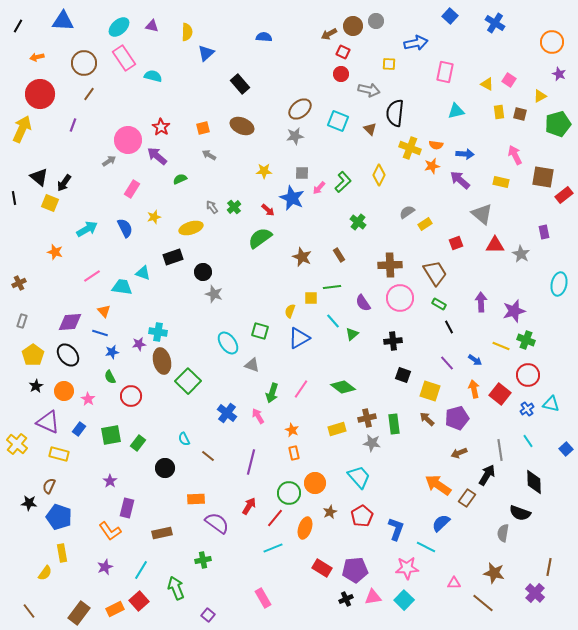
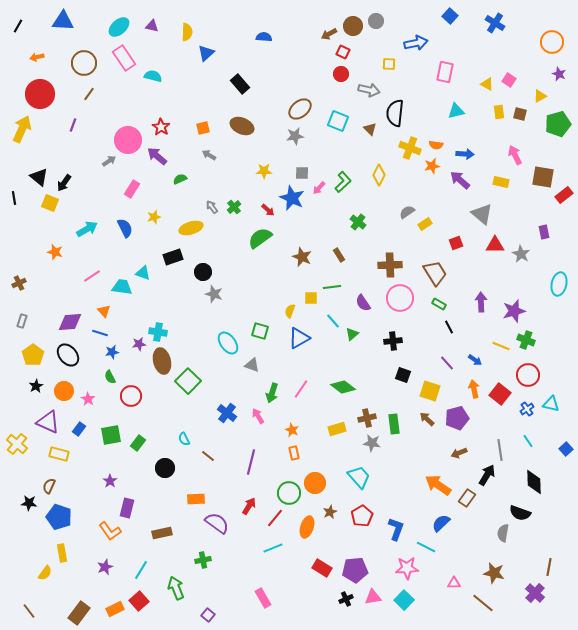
orange ellipse at (305, 528): moved 2 px right, 1 px up
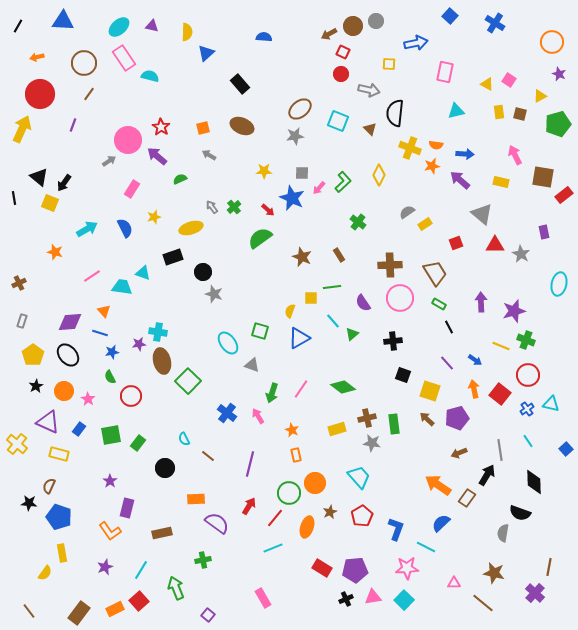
cyan semicircle at (153, 76): moved 3 px left
orange rectangle at (294, 453): moved 2 px right, 2 px down
purple line at (251, 462): moved 1 px left, 2 px down
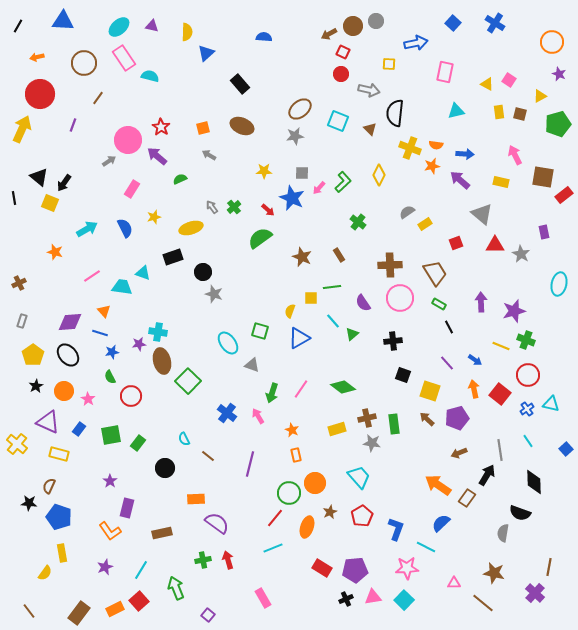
blue square at (450, 16): moved 3 px right, 7 px down
brown line at (89, 94): moved 9 px right, 4 px down
red arrow at (249, 506): moved 21 px left, 54 px down; rotated 48 degrees counterclockwise
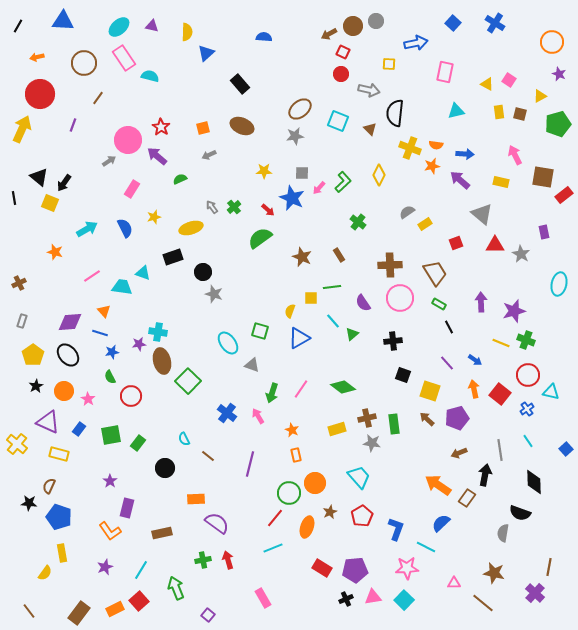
gray arrow at (209, 155): rotated 56 degrees counterclockwise
yellow line at (501, 346): moved 3 px up
cyan triangle at (551, 404): moved 12 px up
black arrow at (487, 475): moved 2 px left; rotated 20 degrees counterclockwise
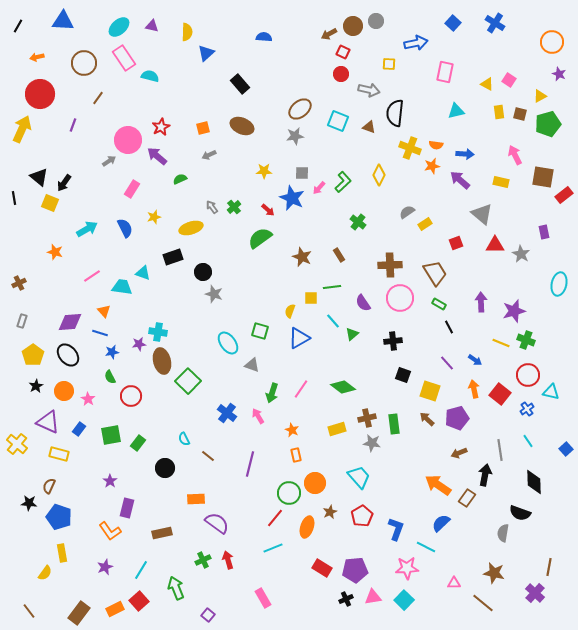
green pentagon at (558, 124): moved 10 px left
red star at (161, 127): rotated 12 degrees clockwise
brown triangle at (370, 129): moved 1 px left, 2 px up; rotated 24 degrees counterclockwise
green cross at (203, 560): rotated 14 degrees counterclockwise
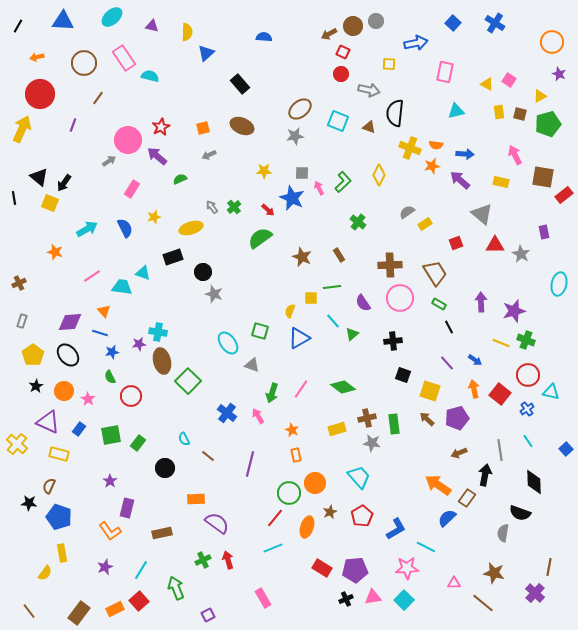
cyan ellipse at (119, 27): moved 7 px left, 10 px up
pink arrow at (319, 188): rotated 112 degrees clockwise
blue semicircle at (441, 523): moved 6 px right, 5 px up
blue L-shape at (396, 529): rotated 40 degrees clockwise
purple square at (208, 615): rotated 24 degrees clockwise
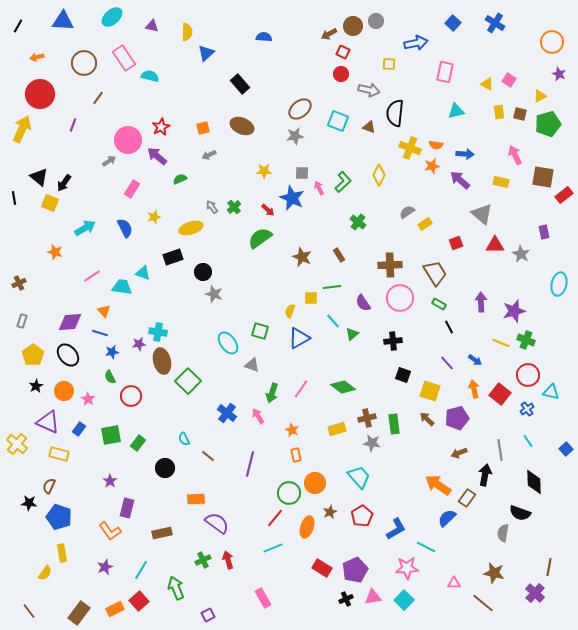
cyan arrow at (87, 229): moved 2 px left, 1 px up
purple pentagon at (355, 570): rotated 20 degrees counterclockwise
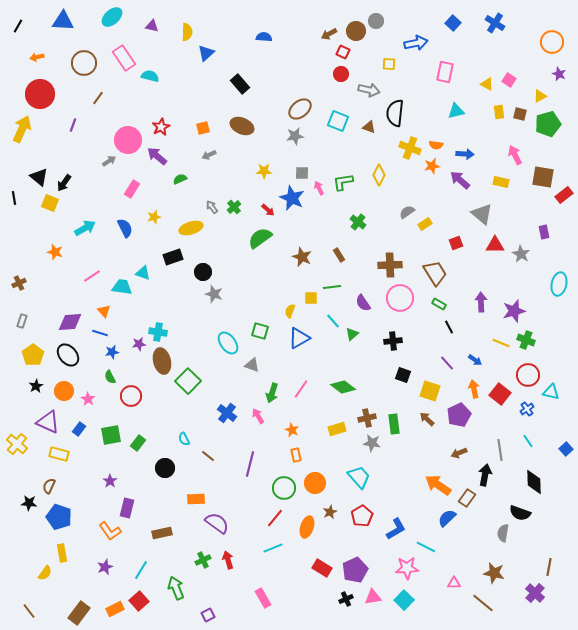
brown circle at (353, 26): moved 3 px right, 5 px down
green L-shape at (343, 182): rotated 145 degrees counterclockwise
purple pentagon at (457, 418): moved 2 px right, 3 px up; rotated 10 degrees counterclockwise
green circle at (289, 493): moved 5 px left, 5 px up
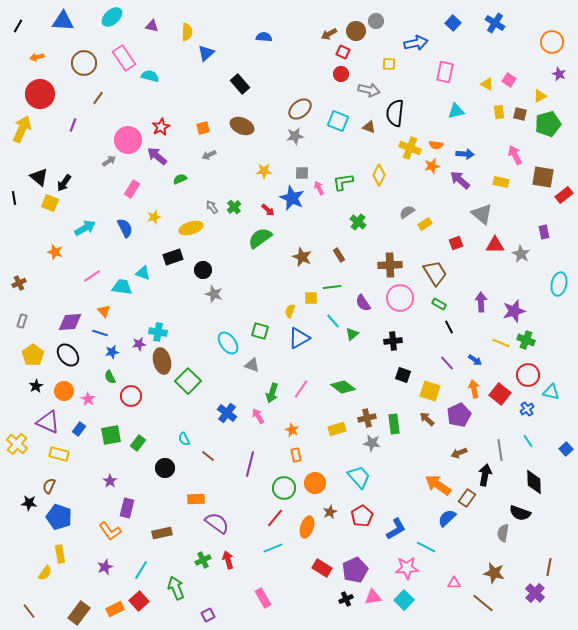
black circle at (203, 272): moved 2 px up
yellow rectangle at (62, 553): moved 2 px left, 1 px down
